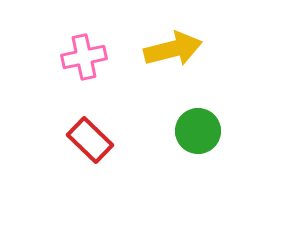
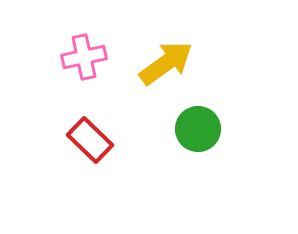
yellow arrow: moved 7 px left, 14 px down; rotated 22 degrees counterclockwise
green circle: moved 2 px up
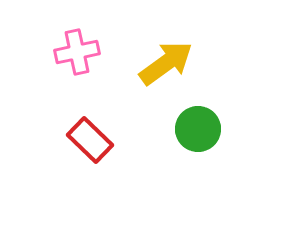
pink cross: moved 7 px left, 5 px up
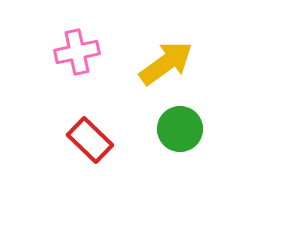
green circle: moved 18 px left
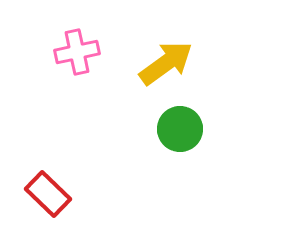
red rectangle: moved 42 px left, 54 px down
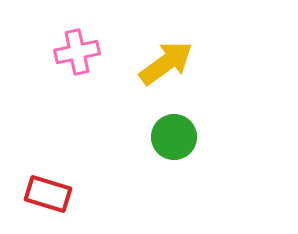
green circle: moved 6 px left, 8 px down
red rectangle: rotated 27 degrees counterclockwise
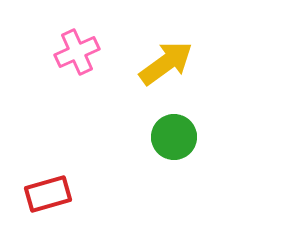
pink cross: rotated 12 degrees counterclockwise
red rectangle: rotated 33 degrees counterclockwise
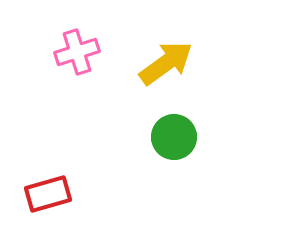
pink cross: rotated 6 degrees clockwise
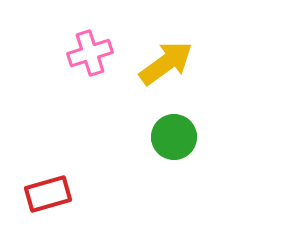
pink cross: moved 13 px right, 1 px down
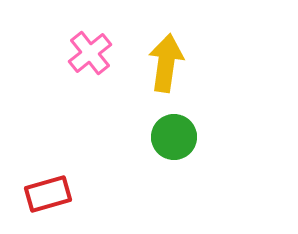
pink cross: rotated 21 degrees counterclockwise
yellow arrow: rotated 46 degrees counterclockwise
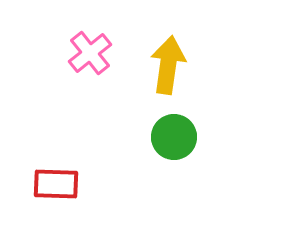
yellow arrow: moved 2 px right, 2 px down
red rectangle: moved 8 px right, 10 px up; rotated 18 degrees clockwise
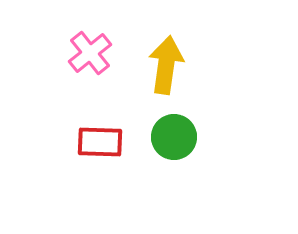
yellow arrow: moved 2 px left
red rectangle: moved 44 px right, 42 px up
